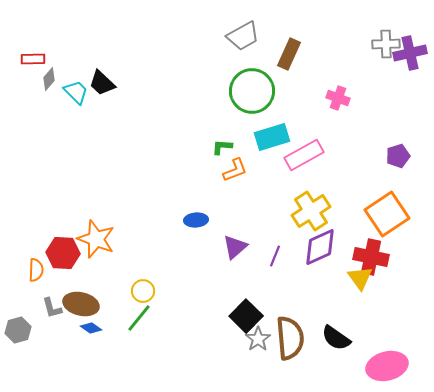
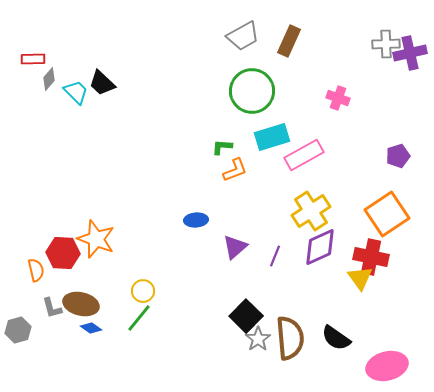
brown rectangle: moved 13 px up
orange semicircle: rotated 15 degrees counterclockwise
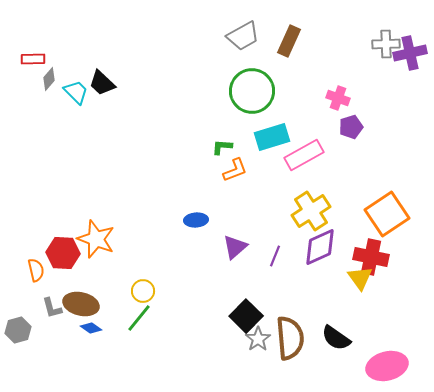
purple pentagon: moved 47 px left, 29 px up
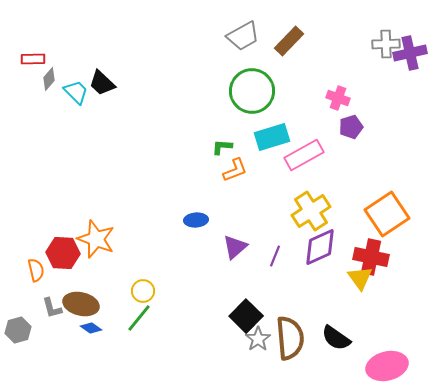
brown rectangle: rotated 20 degrees clockwise
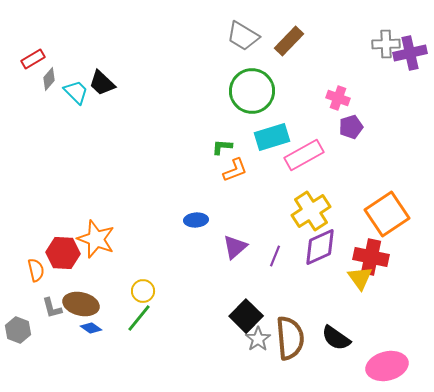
gray trapezoid: rotated 60 degrees clockwise
red rectangle: rotated 30 degrees counterclockwise
gray hexagon: rotated 25 degrees counterclockwise
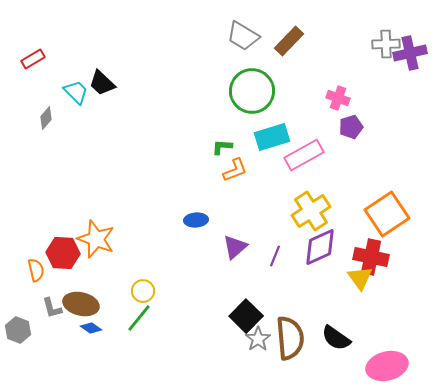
gray diamond: moved 3 px left, 39 px down
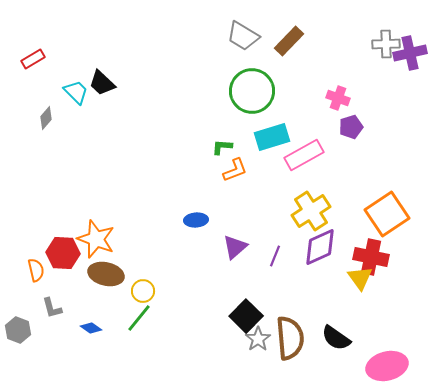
brown ellipse: moved 25 px right, 30 px up
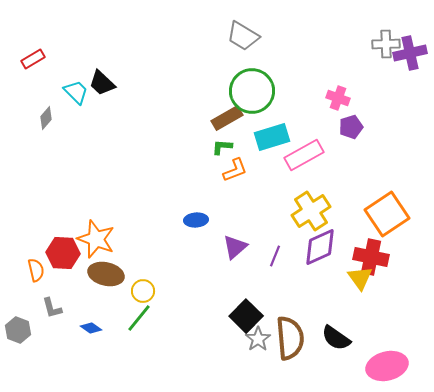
brown rectangle: moved 62 px left, 77 px down; rotated 16 degrees clockwise
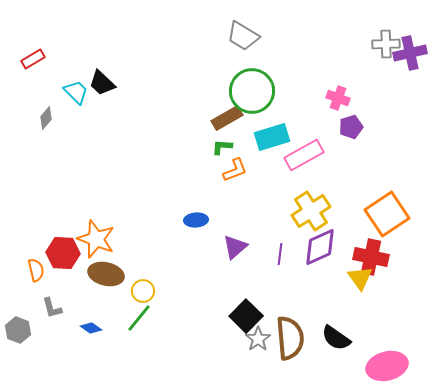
purple line: moved 5 px right, 2 px up; rotated 15 degrees counterclockwise
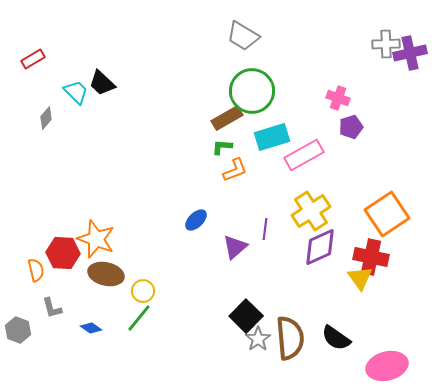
blue ellipse: rotated 40 degrees counterclockwise
purple line: moved 15 px left, 25 px up
